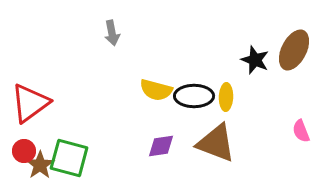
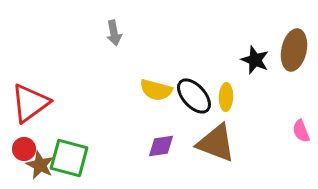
gray arrow: moved 2 px right
brown ellipse: rotated 15 degrees counterclockwise
black ellipse: rotated 48 degrees clockwise
red circle: moved 2 px up
brown star: rotated 12 degrees counterclockwise
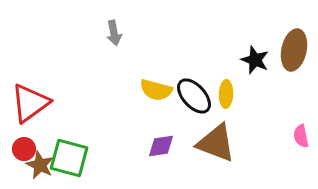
yellow ellipse: moved 3 px up
pink semicircle: moved 5 px down; rotated 10 degrees clockwise
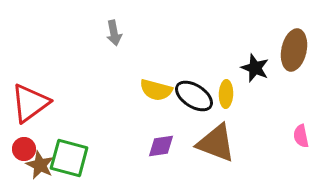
black star: moved 8 px down
black ellipse: rotated 15 degrees counterclockwise
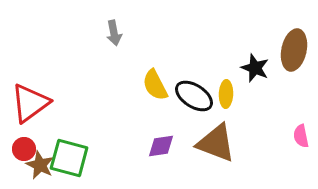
yellow semicircle: moved 1 px left, 5 px up; rotated 48 degrees clockwise
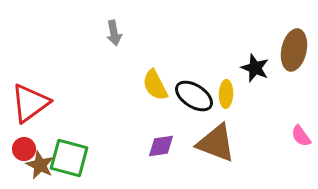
pink semicircle: rotated 25 degrees counterclockwise
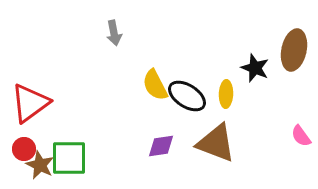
black ellipse: moved 7 px left
green square: rotated 15 degrees counterclockwise
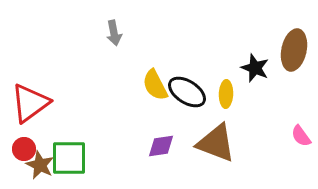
black ellipse: moved 4 px up
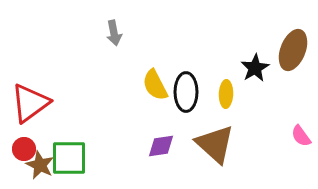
brown ellipse: moved 1 px left; rotated 9 degrees clockwise
black star: rotated 20 degrees clockwise
black ellipse: moved 1 px left; rotated 57 degrees clockwise
brown triangle: moved 1 px left, 1 px down; rotated 21 degrees clockwise
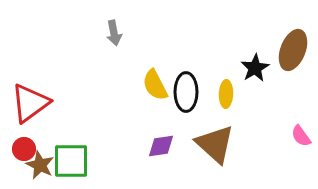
green square: moved 2 px right, 3 px down
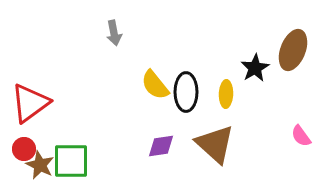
yellow semicircle: rotated 12 degrees counterclockwise
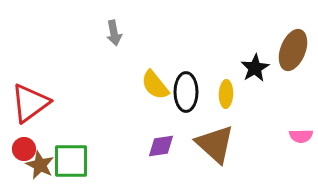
pink semicircle: rotated 55 degrees counterclockwise
